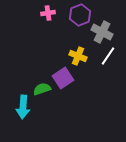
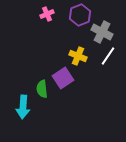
pink cross: moved 1 px left, 1 px down; rotated 16 degrees counterclockwise
green semicircle: rotated 78 degrees counterclockwise
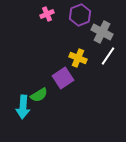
yellow cross: moved 2 px down
green semicircle: moved 3 px left, 6 px down; rotated 114 degrees counterclockwise
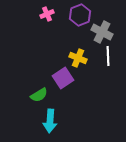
white line: rotated 36 degrees counterclockwise
cyan arrow: moved 27 px right, 14 px down
